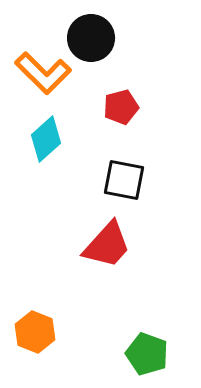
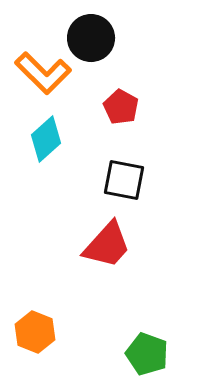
red pentagon: rotated 28 degrees counterclockwise
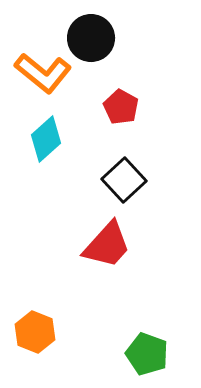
orange L-shape: rotated 6 degrees counterclockwise
black square: rotated 36 degrees clockwise
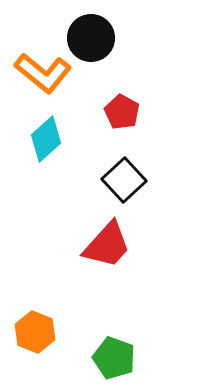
red pentagon: moved 1 px right, 5 px down
green pentagon: moved 33 px left, 4 px down
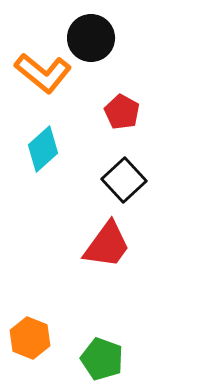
cyan diamond: moved 3 px left, 10 px down
red trapezoid: rotated 6 degrees counterclockwise
orange hexagon: moved 5 px left, 6 px down
green pentagon: moved 12 px left, 1 px down
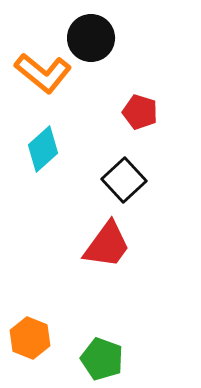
red pentagon: moved 18 px right; rotated 12 degrees counterclockwise
